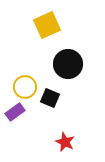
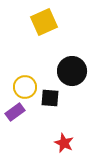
yellow square: moved 3 px left, 3 px up
black circle: moved 4 px right, 7 px down
black square: rotated 18 degrees counterclockwise
red star: moved 1 px left, 1 px down
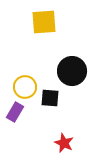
yellow square: rotated 20 degrees clockwise
purple rectangle: rotated 24 degrees counterclockwise
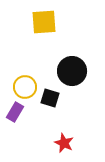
black square: rotated 12 degrees clockwise
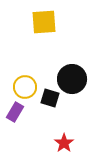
black circle: moved 8 px down
red star: rotated 12 degrees clockwise
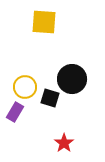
yellow square: rotated 8 degrees clockwise
